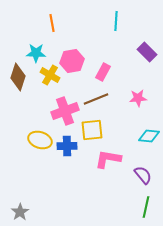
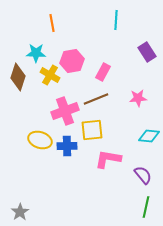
cyan line: moved 1 px up
purple rectangle: rotated 12 degrees clockwise
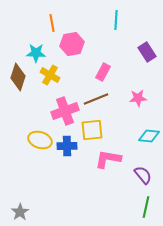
pink hexagon: moved 17 px up
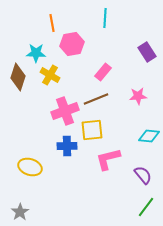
cyan line: moved 11 px left, 2 px up
pink rectangle: rotated 12 degrees clockwise
pink star: moved 2 px up
yellow ellipse: moved 10 px left, 27 px down
pink L-shape: rotated 24 degrees counterclockwise
green line: rotated 25 degrees clockwise
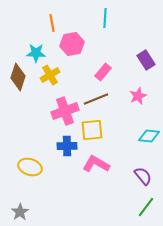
purple rectangle: moved 1 px left, 8 px down
yellow cross: rotated 30 degrees clockwise
pink star: rotated 18 degrees counterclockwise
pink L-shape: moved 12 px left, 5 px down; rotated 44 degrees clockwise
purple semicircle: moved 1 px down
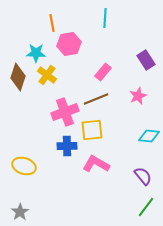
pink hexagon: moved 3 px left
yellow cross: moved 3 px left; rotated 24 degrees counterclockwise
pink cross: moved 1 px down
yellow ellipse: moved 6 px left, 1 px up
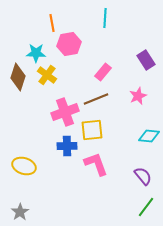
pink L-shape: rotated 40 degrees clockwise
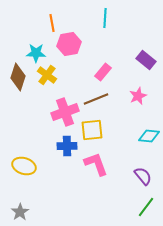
purple rectangle: rotated 18 degrees counterclockwise
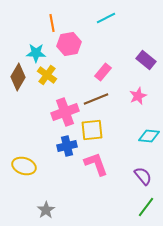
cyan line: moved 1 px right; rotated 60 degrees clockwise
brown diamond: rotated 12 degrees clockwise
blue cross: rotated 12 degrees counterclockwise
gray star: moved 26 px right, 2 px up
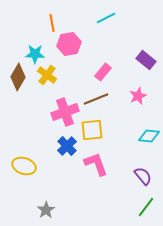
cyan star: moved 1 px left, 1 px down
blue cross: rotated 30 degrees counterclockwise
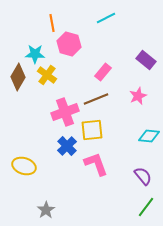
pink hexagon: rotated 25 degrees clockwise
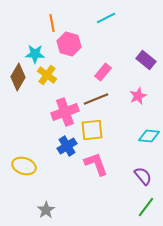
blue cross: rotated 12 degrees clockwise
